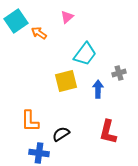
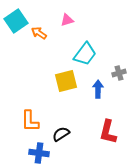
pink triangle: moved 3 px down; rotated 24 degrees clockwise
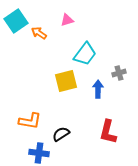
orange L-shape: rotated 80 degrees counterclockwise
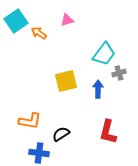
cyan trapezoid: moved 19 px right
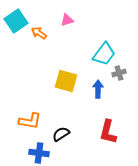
yellow square: rotated 30 degrees clockwise
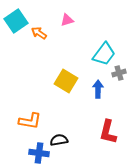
yellow square: rotated 15 degrees clockwise
black semicircle: moved 2 px left, 6 px down; rotated 24 degrees clockwise
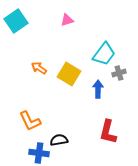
orange arrow: moved 35 px down
yellow square: moved 3 px right, 7 px up
orange L-shape: rotated 55 degrees clockwise
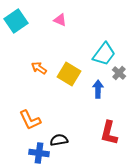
pink triangle: moved 7 px left; rotated 40 degrees clockwise
gray cross: rotated 32 degrees counterclockwise
orange L-shape: moved 1 px up
red L-shape: moved 1 px right, 1 px down
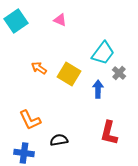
cyan trapezoid: moved 1 px left, 1 px up
blue cross: moved 15 px left
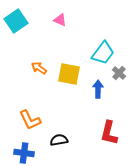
yellow square: rotated 20 degrees counterclockwise
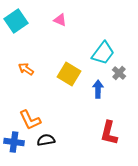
orange arrow: moved 13 px left, 1 px down
yellow square: rotated 20 degrees clockwise
black semicircle: moved 13 px left
blue cross: moved 10 px left, 11 px up
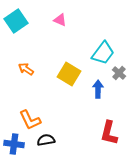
blue cross: moved 2 px down
